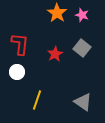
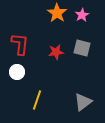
pink star: rotated 24 degrees clockwise
gray square: rotated 24 degrees counterclockwise
red star: moved 1 px right, 2 px up; rotated 21 degrees clockwise
gray triangle: rotated 48 degrees clockwise
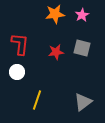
orange star: moved 2 px left, 1 px down; rotated 30 degrees clockwise
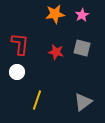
red star: rotated 21 degrees clockwise
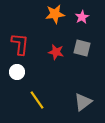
pink star: moved 2 px down
yellow line: rotated 54 degrees counterclockwise
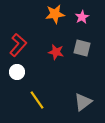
red L-shape: moved 2 px left, 1 px down; rotated 35 degrees clockwise
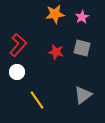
gray triangle: moved 7 px up
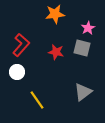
pink star: moved 6 px right, 11 px down
red L-shape: moved 3 px right
gray triangle: moved 3 px up
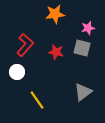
pink star: rotated 16 degrees clockwise
red L-shape: moved 4 px right
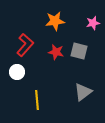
orange star: moved 7 px down
pink star: moved 5 px right, 5 px up
gray square: moved 3 px left, 3 px down
yellow line: rotated 30 degrees clockwise
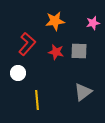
red L-shape: moved 2 px right, 1 px up
gray square: rotated 12 degrees counterclockwise
white circle: moved 1 px right, 1 px down
